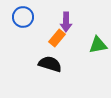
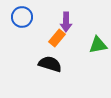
blue circle: moved 1 px left
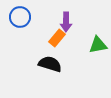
blue circle: moved 2 px left
